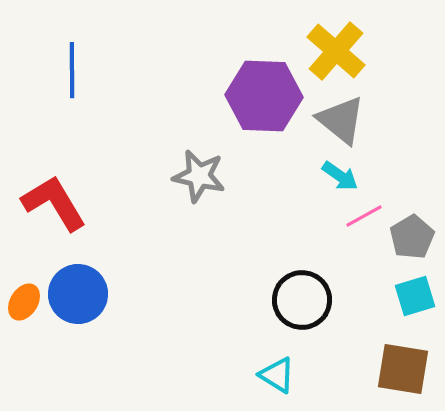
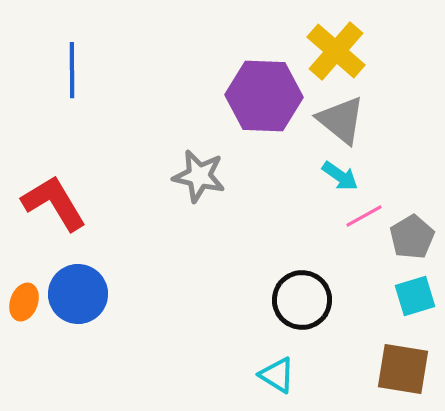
orange ellipse: rotated 12 degrees counterclockwise
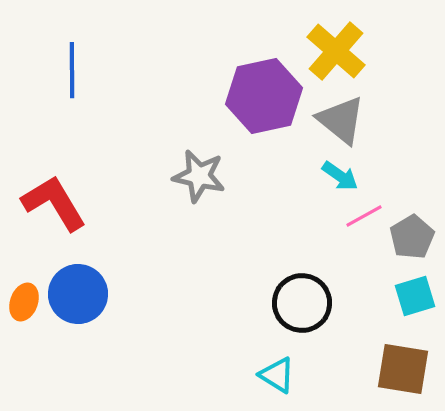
purple hexagon: rotated 14 degrees counterclockwise
black circle: moved 3 px down
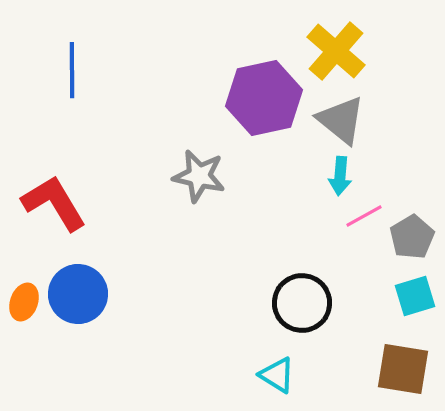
purple hexagon: moved 2 px down
cyan arrow: rotated 60 degrees clockwise
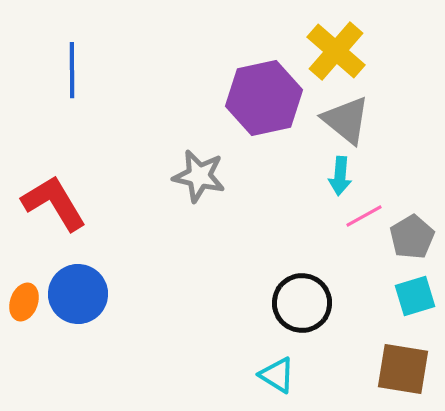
gray triangle: moved 5 px right
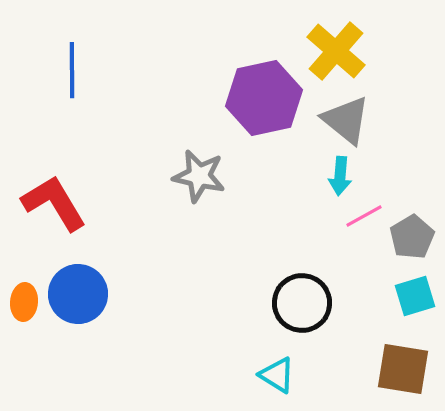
orange ellipse: rotated 15 degrees counterclockwise
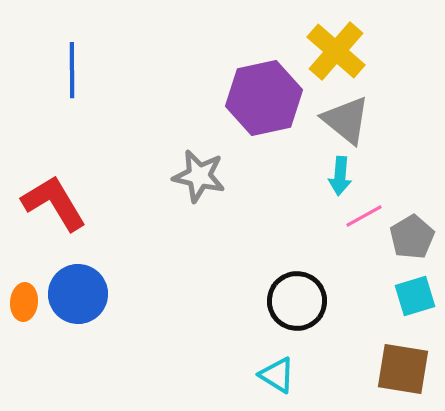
black circle: moved 5 px left, 2 px up
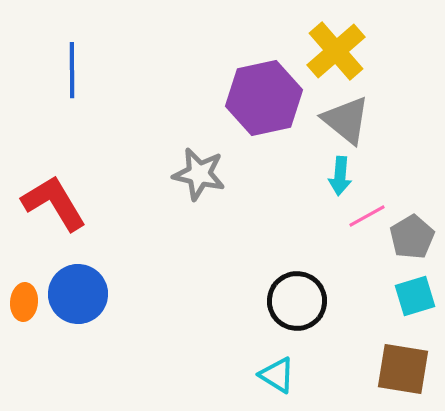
yellow cross: rotated 8 degrees clockwise
gray star: moved 2 px up
pink line: moved 3 px right
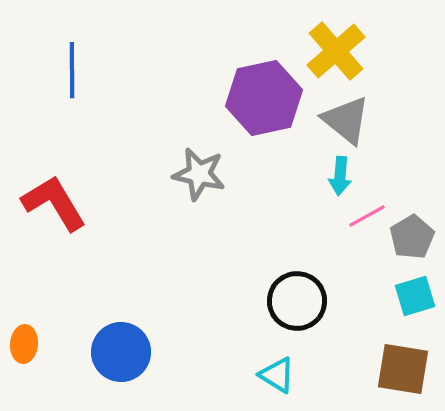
blue circle: moved 43 px right, 58 px down
orange ellipse: moved 42 px down
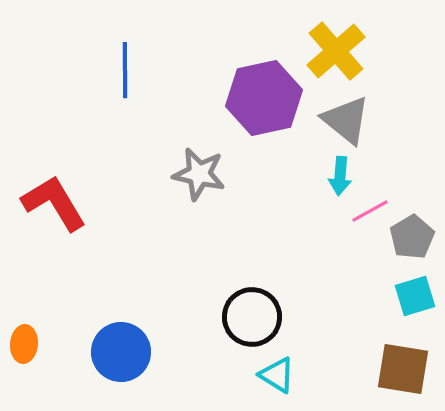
blue line: moved 53 px right
pink line: moved 3 px right, 5 px up
black circle: moved 45 px left, 16 px down
